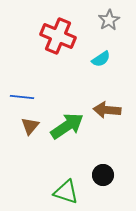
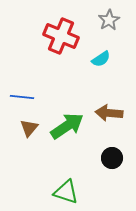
red cross: moved 3 px right
brown arrow: moved 2 px right, 3 px down
brown triangle: moved 1 px left, 2 px down
black circle: moved 9 px right, 17 px up
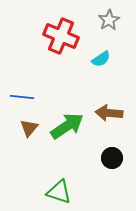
green triangle: moved 7 px left
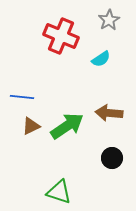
brown triangle: moved 2 px right, 2 px up; rotated 24 degrees clockwise
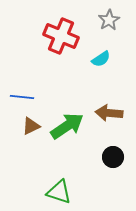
black circle: moved 1 px right, 1 px up
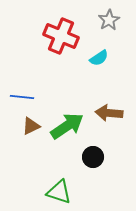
cyan semicircle: moved 2 px left, 1 px up
black circle: moved 20 px left
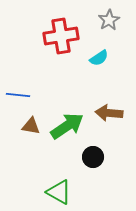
red cross: rotated 32 degrees counterclockwise
blue line: moved 4 px left, 2 px up
brown triangle: rotated 36 degrees clockwise
green triangle: rotated 12 degrees clockwise
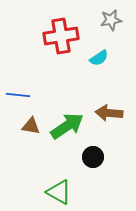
gray star: moved 2 px right; rotated 20 degrees clockwise
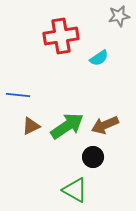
gray star: moved 8 px right, 4 px up
brown arrow: moved 4 px left, 12 px down; rotated 28 degrees counterclockwise
brown triangle: rotated 36 degrees counterclockwise
green triangle: moved 16 px right, 2 px up
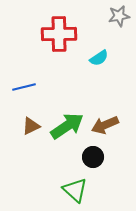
red cross: moved 2 px left, 2 px up; rotated 8 degrees clockwise
blue line: moved 6 px right, 8 px up; rotated 20 degrees counterclockwise
green triangle: rotated 12 degrees clockwise
